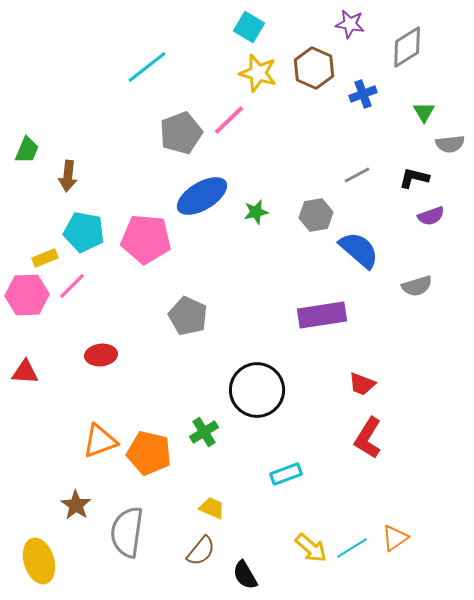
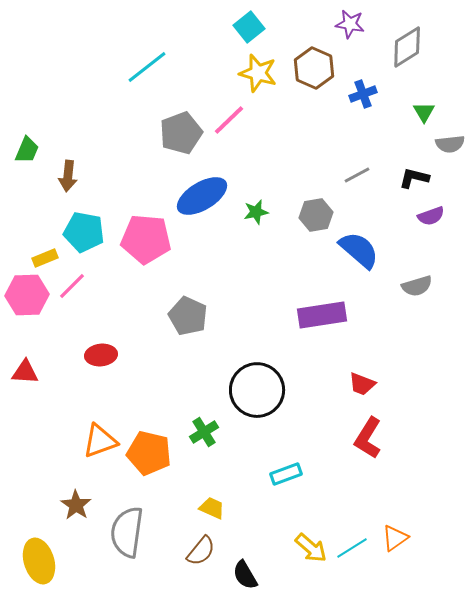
cyan square at (249, 27): rotated 20 degrees clockwise
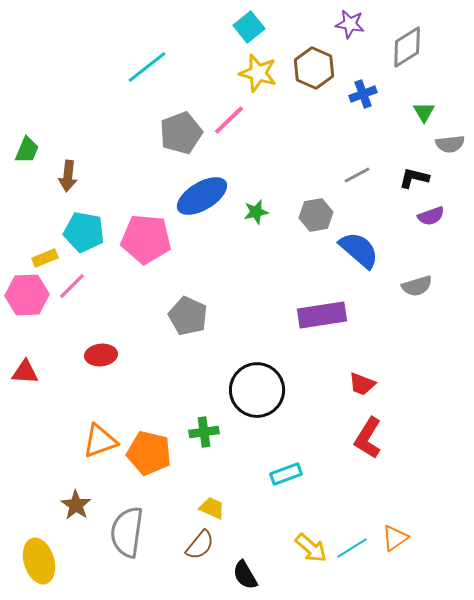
green cross at (204, 432): rotated 24 degrees clockwise
brown semicircle at (201, 551): moved 1 px left, 6 px up
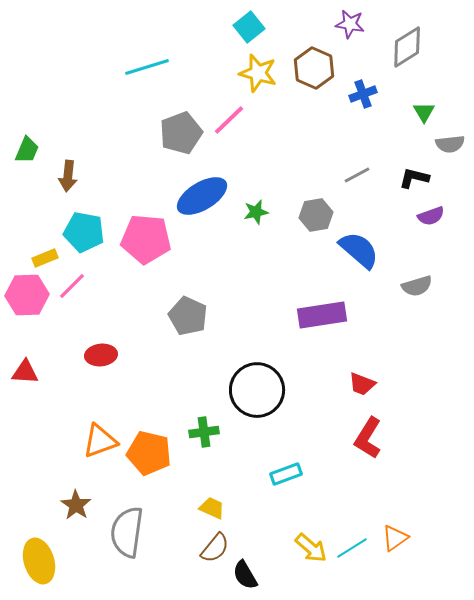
cyan line at (147, 67): rotated 21 degrees clockwise
brown semicircle at (200, 545): moved 15 px right, 3 px down
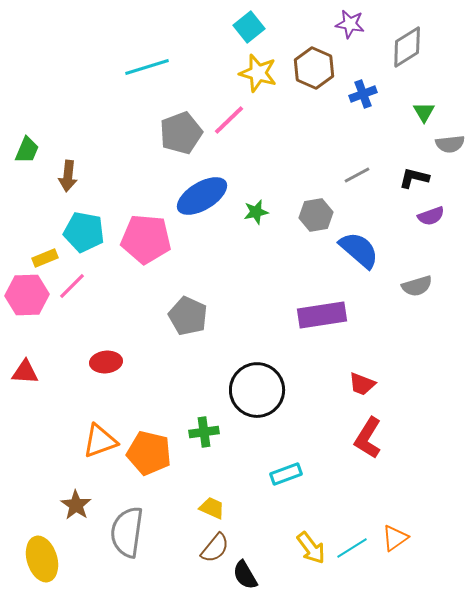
red ellipse at (101, 355): moved 5 px right, 7 px down
yellow arrow at (311, 548): rotated 12 degrees clockwise
yellow ellipse at (39, 561): moved 3 px right, 2 px up
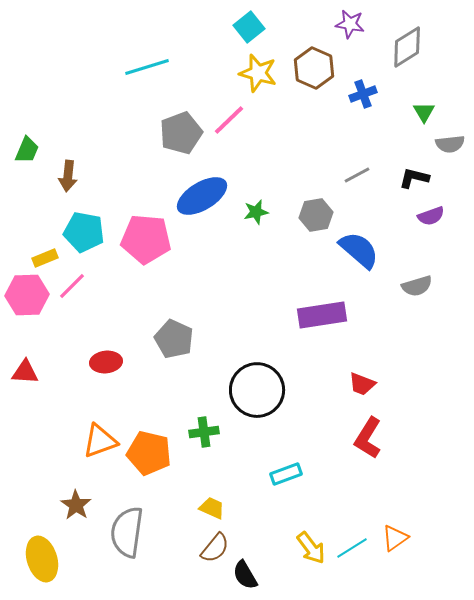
gray pentagon at (188, 316): moved 14 px left, 23 px down
